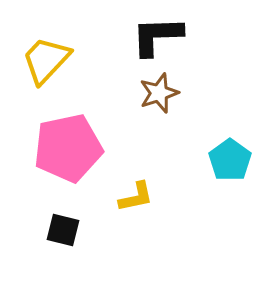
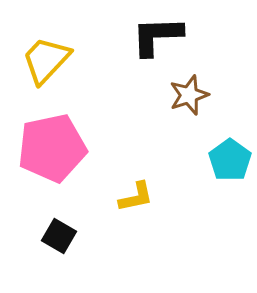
brown star: moved 30 px right, 2 px down
pink pentagon: moved 16 px left
black square: moved 4 px left, 6 px down; rotated 16 degrees clockwise
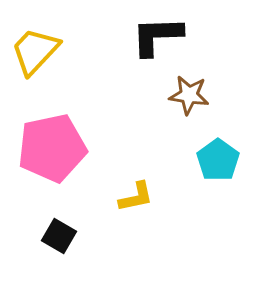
yellow trapezoid: moved 11 px left, 9 px up
brown star: rotated 27 degrees clockwise
cyan pentagon: moved 12 px left
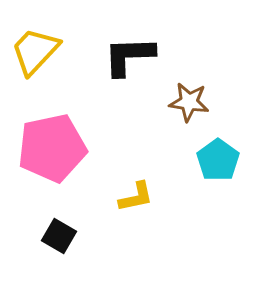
black L-shape: moved 28 px left, 20 px down
brown star: moved 7 px down
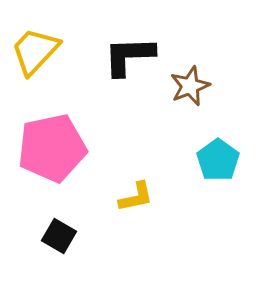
brown star: moved 1 px right, 16 px up; rotated 30 degrees counterclockwise
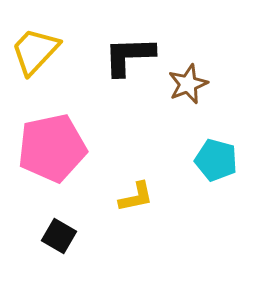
brown star: moved 2 px left, 2 px up
cyan pentagon: moved 2 px left; rotated 21 degrees counterclockwise
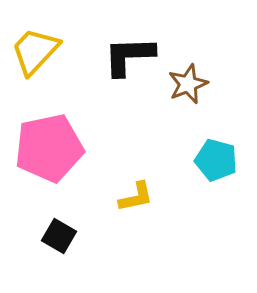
pink pentagon: moved 3 px left
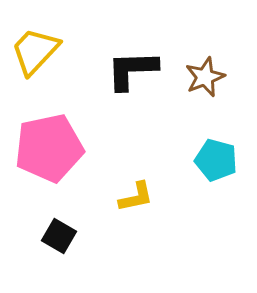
black L-shape: moved 3 px right, 14 px down
brown star: moved 17 px right, 7 px up
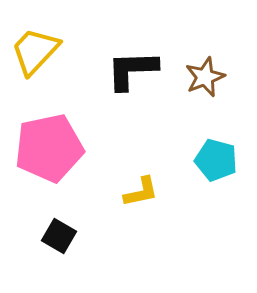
yellow L-shape: moved 5 px right, 5 px up
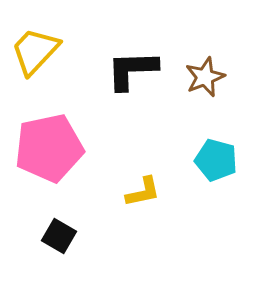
yellow L-shape: moved 2 px right
